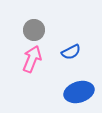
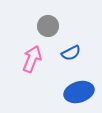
gray circle: moved 14 px right, 4 px up
blue semicircle: moved 1 px down
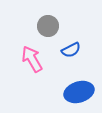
blue semicircle: moved 3 px up
pink arrow: rotated 52 degrees counterclockwise
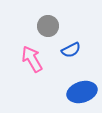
blue ellipse: moved 3 px right
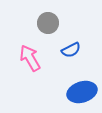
gray circle: moved 3 px up
pink arrow: moved 2 px left, 1 px up
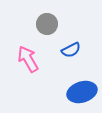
gray circle: moved 1 px left, 1 px down
pink arrow: moved 2 px left, 1 px down
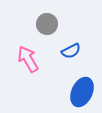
blue semicircle: moved 1 px down
blue ellipse: rotated 48 degrees counterclockwise
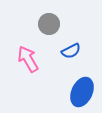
gray circle: moved 2 px right
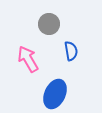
blue semicircle: rotated 72 degrees counterclockwise
blue ellipse: moved 27 px left, 2 px down
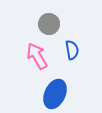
blue semicircle: moved 1 px right, 1 px up
pink arrow: moved 9 px right, 3 px up
